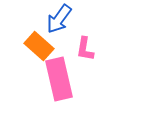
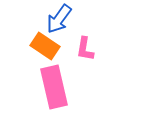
orange rectangle: moved 6 px right; rotated 8 degrees counterclockwise
pink rectangle: moved 5 px left, 8 px down
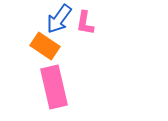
pink L-shape: moved 26 px up
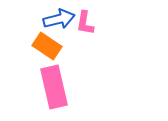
blue arrow: rotated 140 degrees counterclockwise
orange rectangle: moved 2 px right
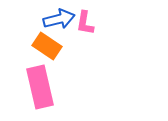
pink rectangle: moved 14 px left
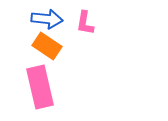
blue arrow: moved 12 px left; rotated 20 degrees clockwise
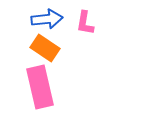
blue arrow: rotated 12 degrees counterclockwise
orange rectangle: moved 2 px left, 2 px down
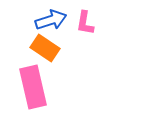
blue arrow: moved 4 px right, 1 px down; rotated 12 degrees counterclockwise
pink rectangle: moved 7 px left
